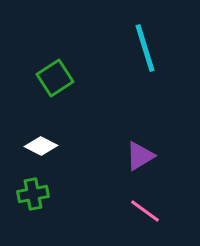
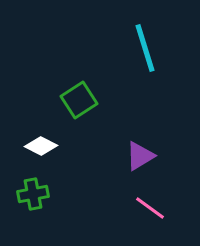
green square: moved 24 px right, 22 px down
pink line: moved 5 px right, 3 px up
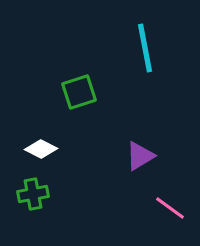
cyan line: rotated 6 degrees clockwise
green square: moved 8 px up; rotated 15 degrees clockwise
white diamond: moved 3 px down
pink line: moved 20 px right
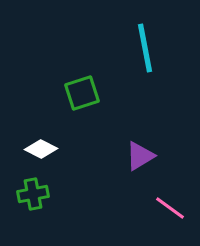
green square: moved 3 px right, 1 px down
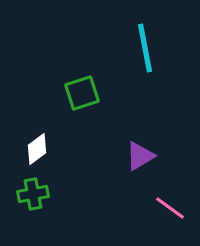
white diamond: moved 4 px left; rotated 64 degrees counterclockwise
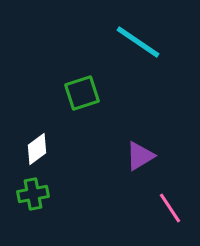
cyan line: moved 7 px left, 6 px up; rotated 45 degrees counterclockwise
pink line: rotated 20 degrees clockwise
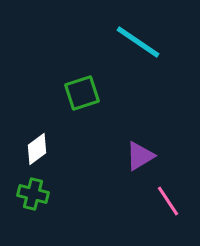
green cross: rotated 24 degrees clockwise
pink line: moved 2 px left, 7 px up
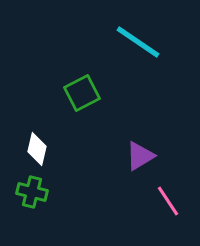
green square: rotated 9 degrees counterclockwise
white diamond: rotated 40 degrees counterclockwise
green cross: moved 1 px left, 2 px up
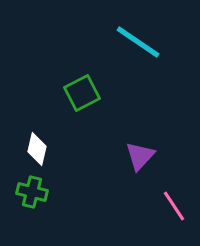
purple triangle: rotated 16 degrees counterclockwise
pink line: moved 6 px right, 5 px down
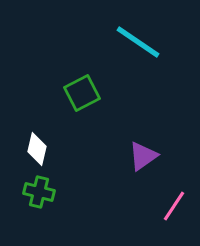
purple triangle: moved 3 px right; rotated 12 degrees clockwise
green cross: moved 7 px right
pink line: rotated 68 degrees clockwise
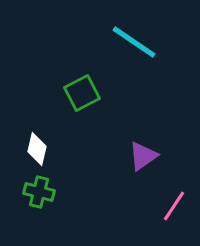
cyan line: moved 4 px left
